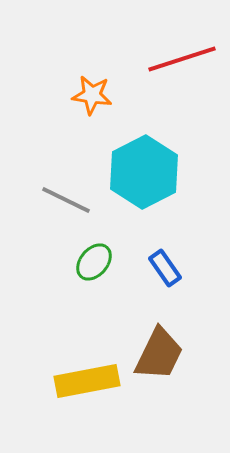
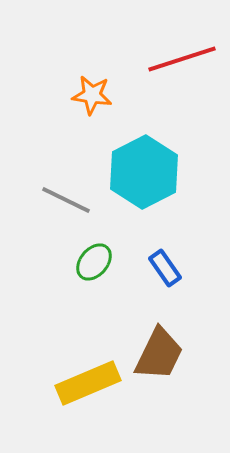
yellow rectangle: moved 1 px right, 2 px down; rotated 12 degrees counterclockwise
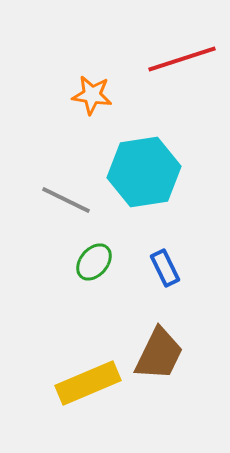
cyan hexagon: rotated 18 degrees clockwise
blue rectangle: rotated 9 degrees clockwise
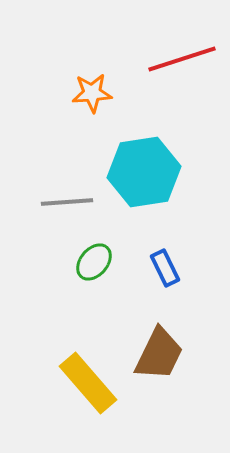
orange star: moved 2 px up; rotated 12 degrees counterclockwise
gray line: moved 1 px right, 2 px down; rotated 30 degrees counterclockwise
yellow rectangle: rotated 72 degrees clockwise
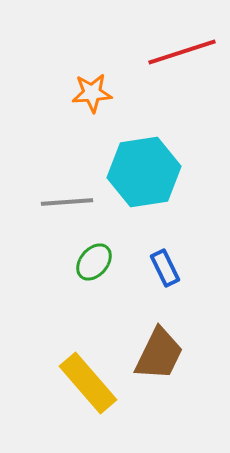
red line: moved 7 px up
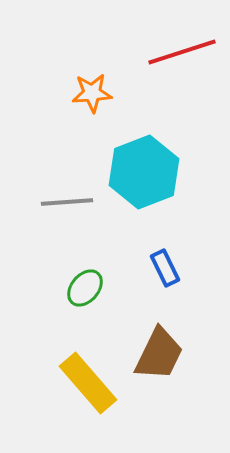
cyan hexagon: rotated 12 degrees counterclockwise
green ellipse: moved 9 px left, 26 px down
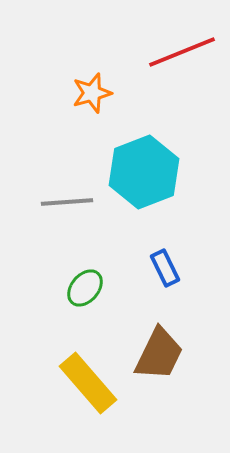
red line: rotated 4 degrees counterclockwise
orange star: rotated 12 degrees counterclockwise
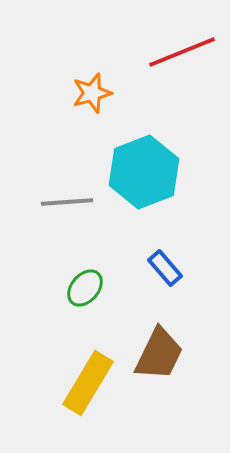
blue rectangle: rotated 15 degrees counterclockwise
yellow rectangle: rotated 72 degrees clockwise
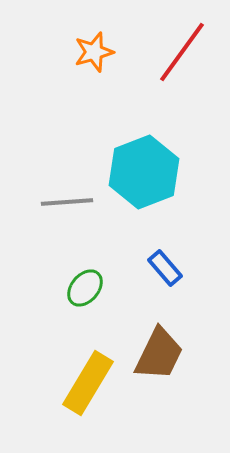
red line: rotated 32 degrees counterclockwise
orange star: moved 2 px right, 41 px up
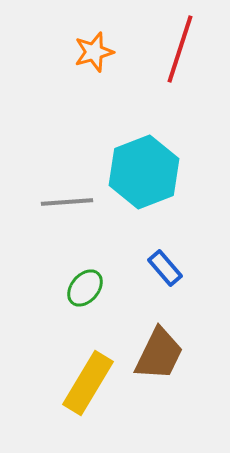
red line: moved 2 px left, 3 px up; rotated 18 degrees counterclockwise
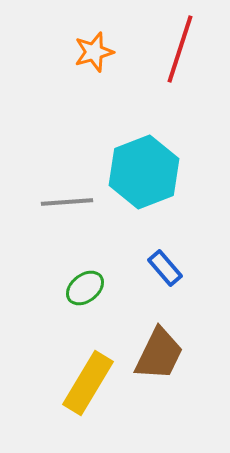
green ellipse: rotated 12 degrees clockwise
